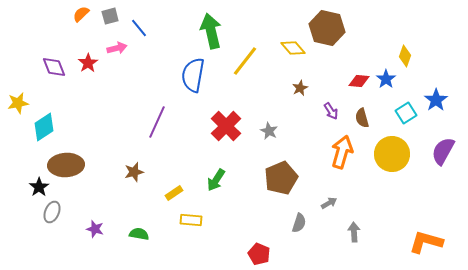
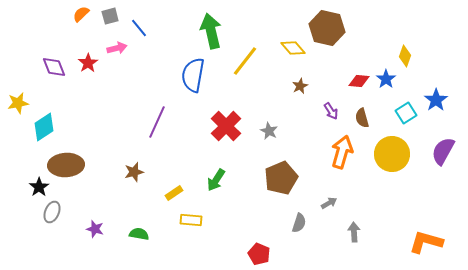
brown star at (300, 88): moved 2 px up
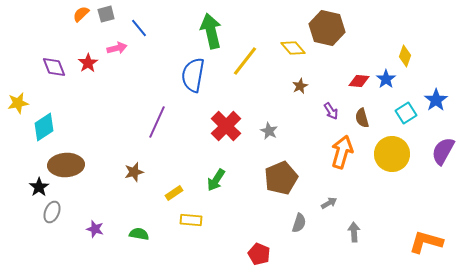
gray square at (110, 16): moved 4 px left, 2 px up
